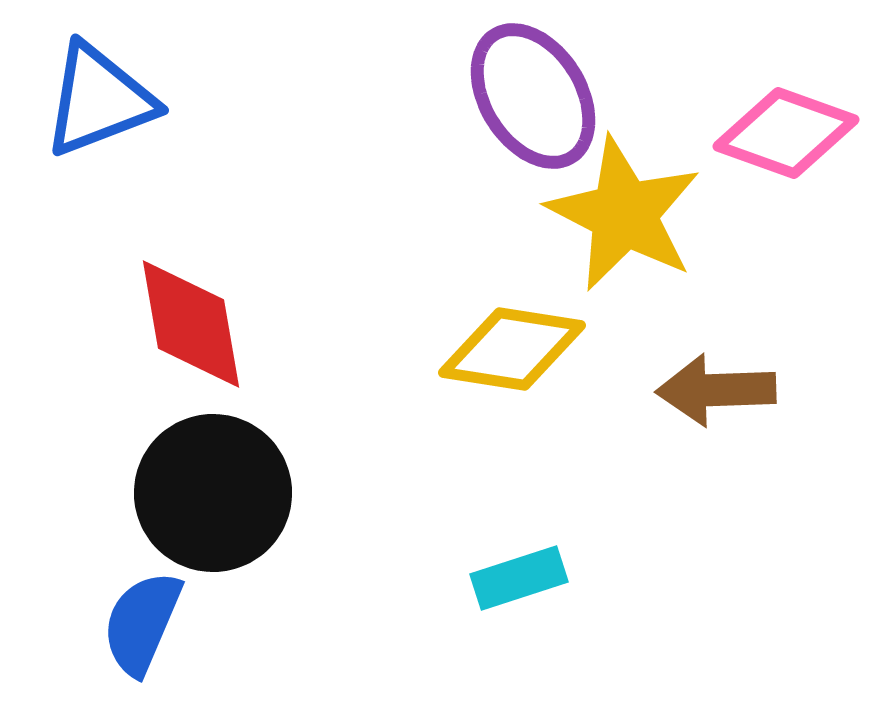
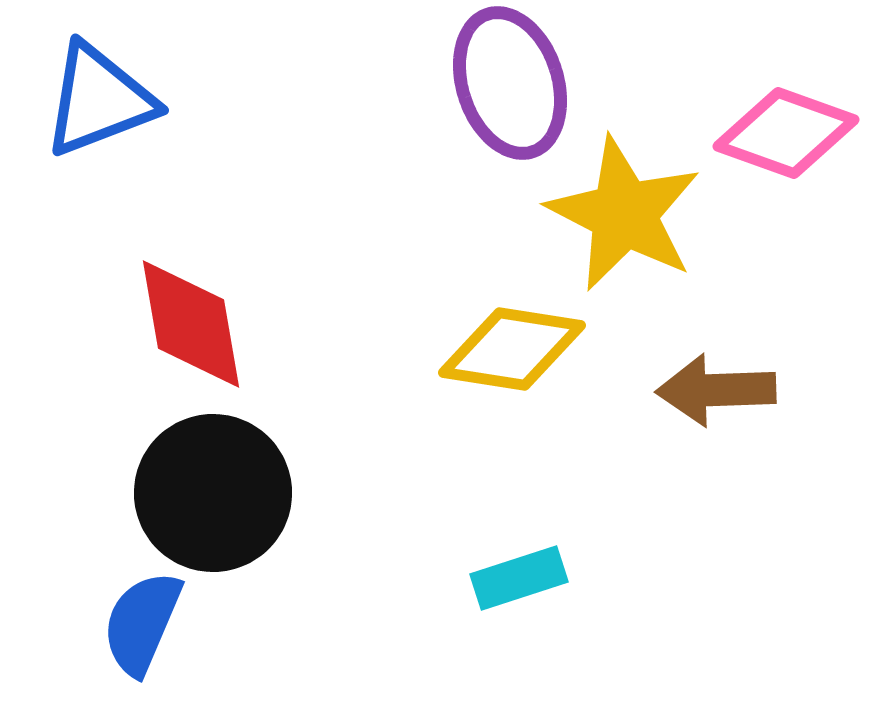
purple ellipse: moved 23 px left, 13 px up; rotated 14 degrees clockwise
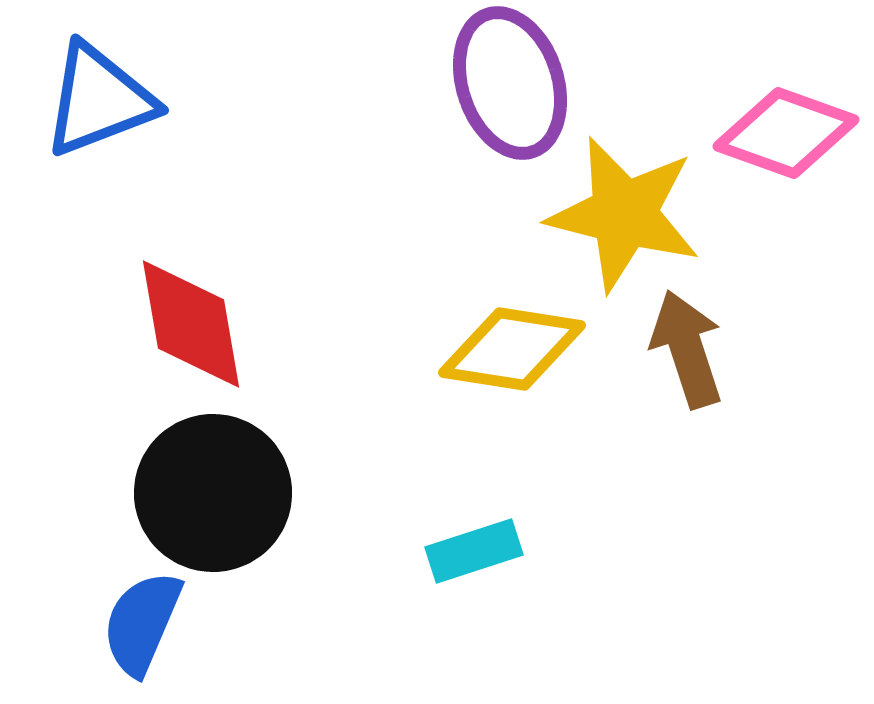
yellow star: rotated 13 degrees counterclockwise
brown arrow: moved 29 px left, 41 px up; rotated 74 degrees clockwise
cyan rectangle: moved 45 px left, 27 px up
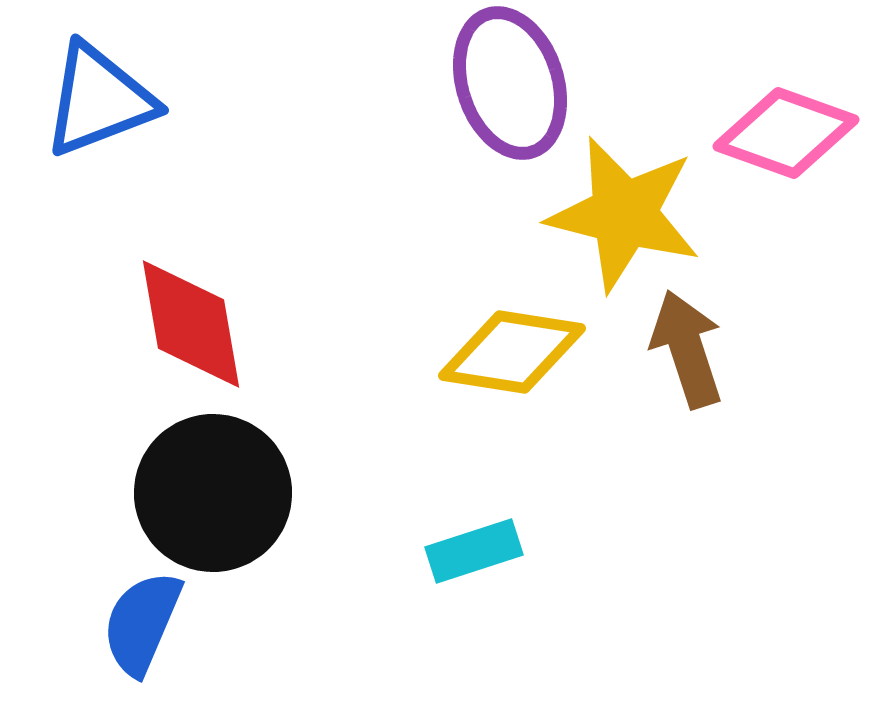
yellow diamond: moved 3 px down
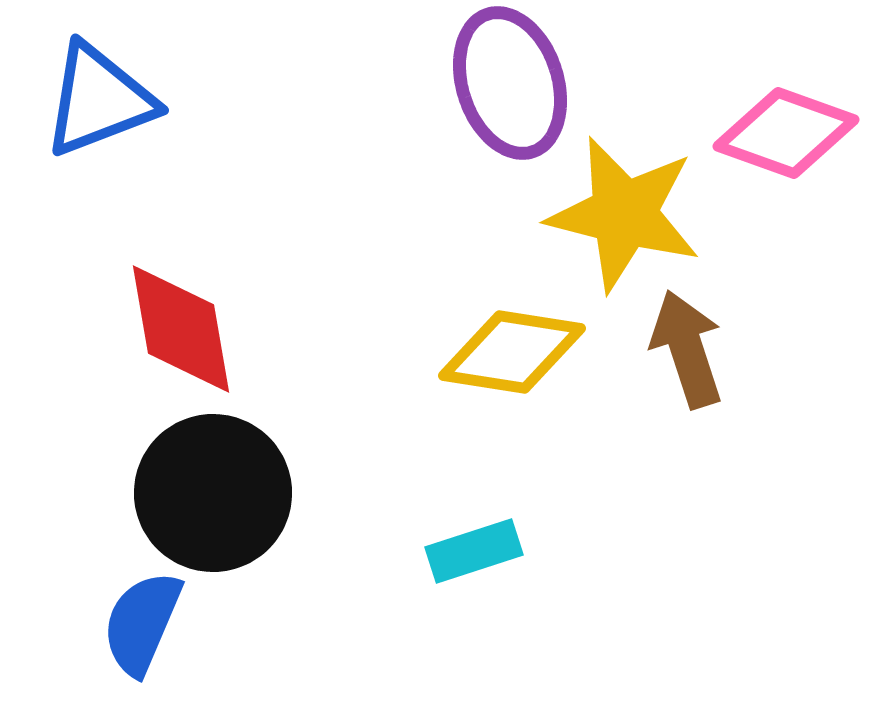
red diamond: moved 10 px left, 5 px down
